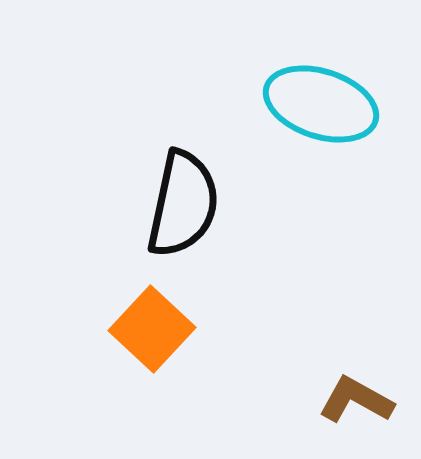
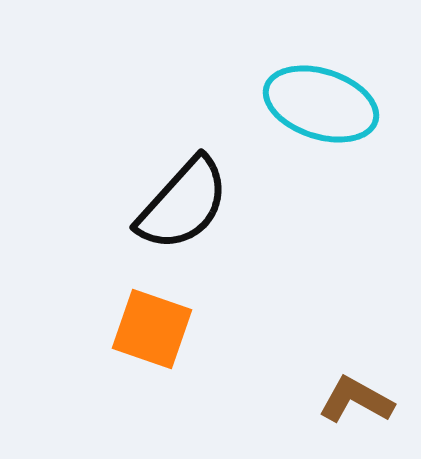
black semicircle: rotated 30 degrees clockwise
orange square: rotated 24 degrees counterclockwise
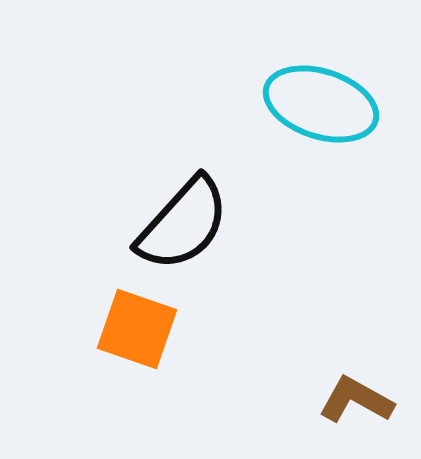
black semicircle: moved 20 px down
orange square: moved 15 px left
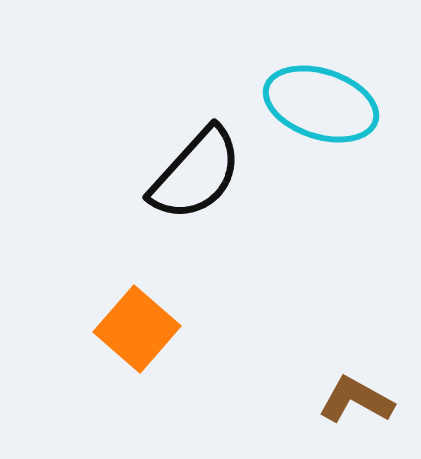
black semicircle: moved 13 px right, 50 px up
orange square: rotated 22 degrees clockwise
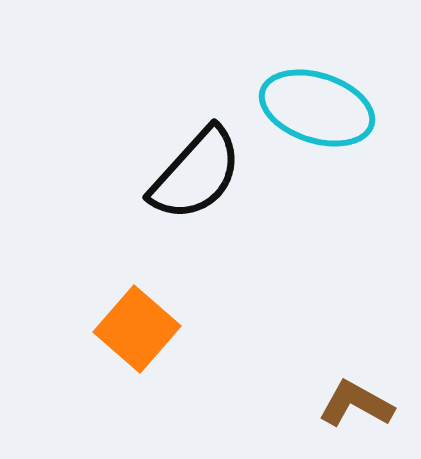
cyan ellipse: moved 4 px left, 4 px down
brown L-shape: moved 4 px down
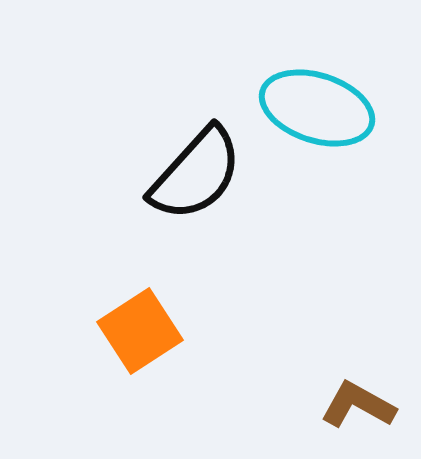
orange square: moved 3 px right, 2 px down; rotated 16 degrees clockwise
brown L-shape: moved 2 px right, 1 px down
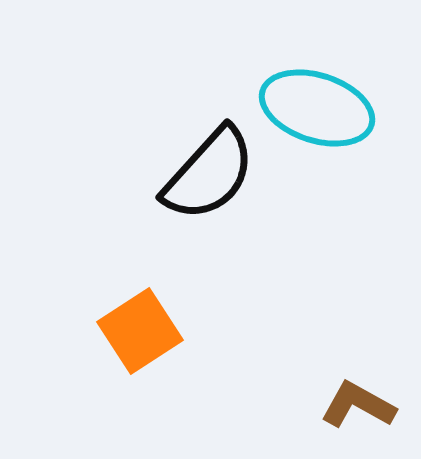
black semicircle: moved 13 px right
